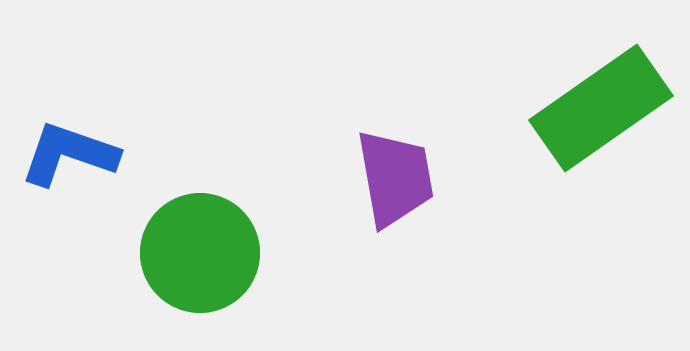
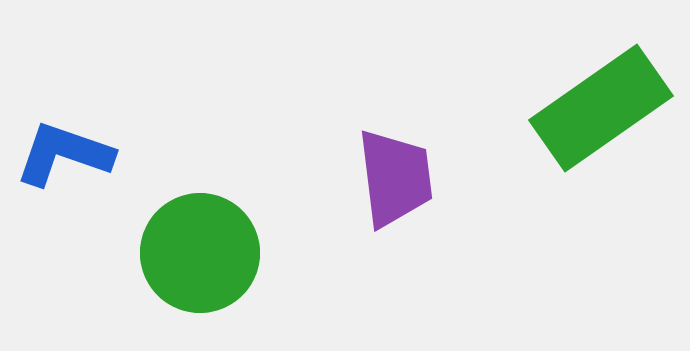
blue L-shape: moved 5 px left
purple trapezoid: rotated 3 degrees clockwise
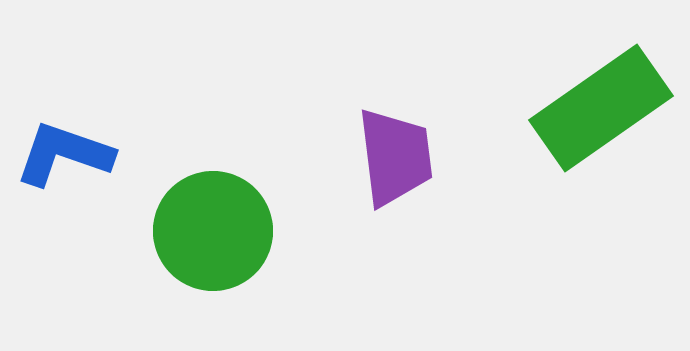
purple trapezoid: moved 21 px up
green circle: moved 13 px right, 22 px up
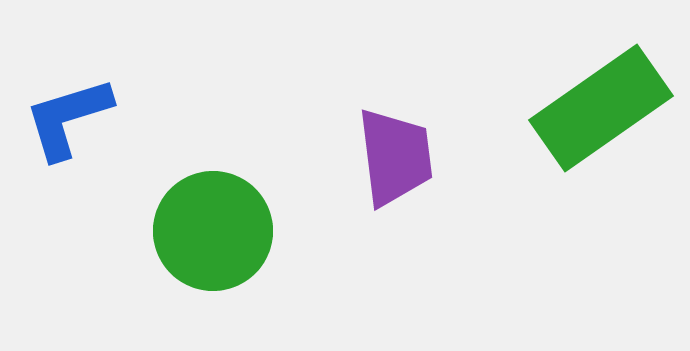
blue L-shape: moved 4 px right, 36 px up; rotated 36 degrees counterclockwise
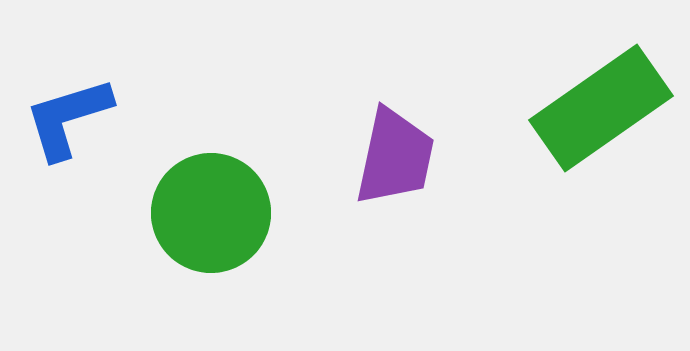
purple trapezoid: rotated 19 degrees clockwise
green circle: moved 2 px left, 18 px up
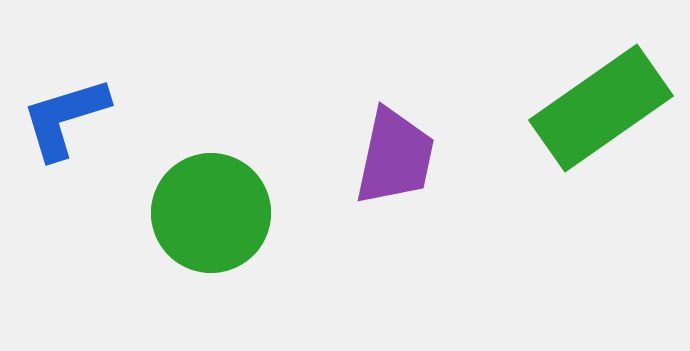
blue L-shape: moved 3 px left
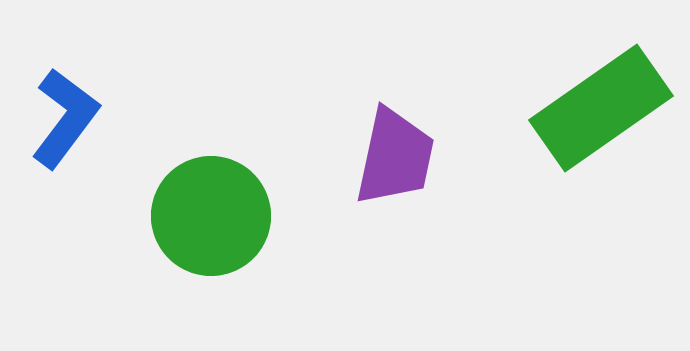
blue L-shape: rotated 144 degrees clockwise
green circle: moved 3 px down
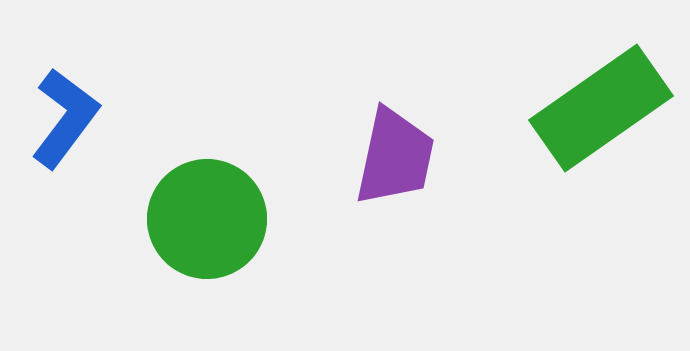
green circle: moved 4 px left, 3 px down
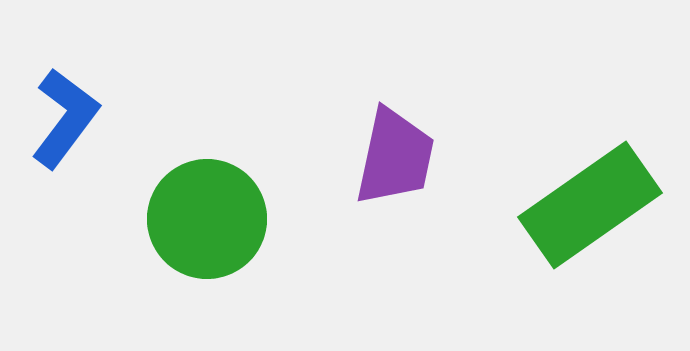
green rectangle: moved 11 px left, 97 px down
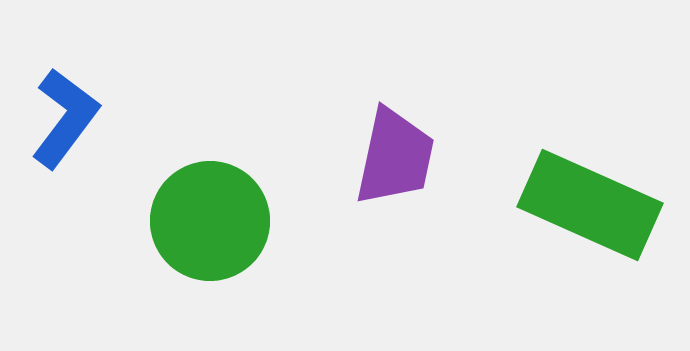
green rectangle: rotated 59 degrees clockwise
green circle: moved 3 px right, 2 px down
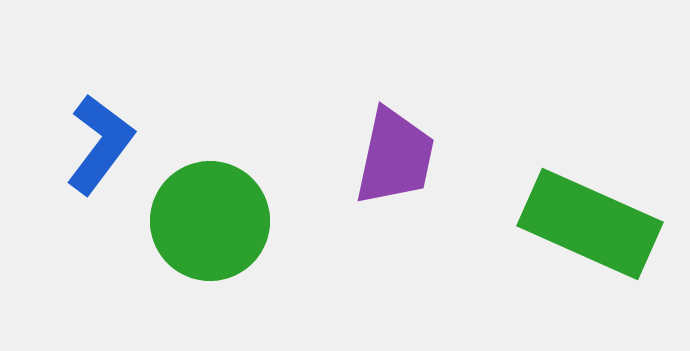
blue L-shape: moved 35 px right, 26 px down
green rectangle: moved 19 px down
